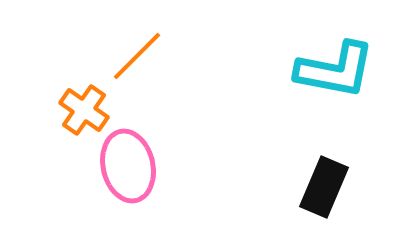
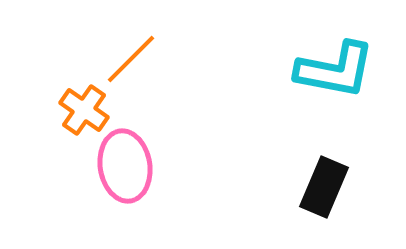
orange line: moved 6 px left, 3 px down
pink ellipse: moved 3 px left; rotated 4 degrees clockwise
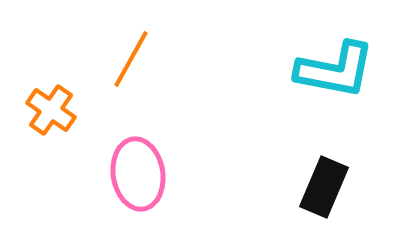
orange line: rotated 16 degrees counterclockwise
orange cross: moved 33 px left
pink ellipse: moved 13 px right, 8 px down
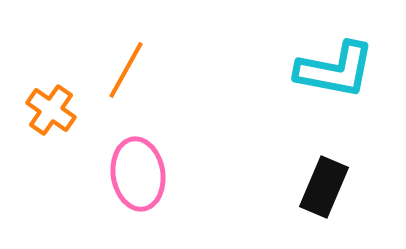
orange line: moved 5 px left, 11 px down
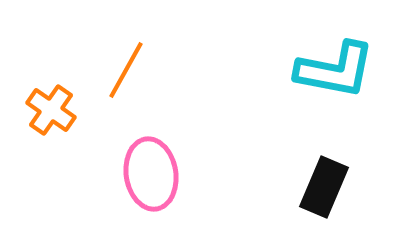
pink ellipse: moved 13 px right
